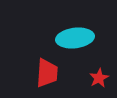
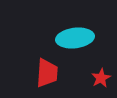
red star: moved 2 px right
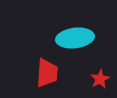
red star: moved 1 px left, 1 px down
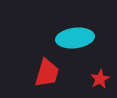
red trapezoid: rotated 12 degrees clockwise
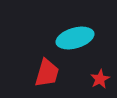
cyan ellipse: rotated 9 degrees counterclockwise
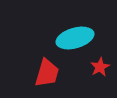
red star: moved 12 px up
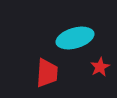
red trapezoid: rotated 12 degrees counterclockwise
